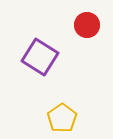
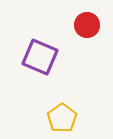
purple square: rotated 9 degrees counterclockwise
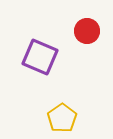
red circle: moved 6 px down
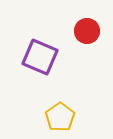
yellow pentagon: moved 2 px left, 1 px up
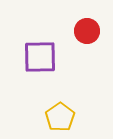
purple square: rotated 24 degrees counterclockwise
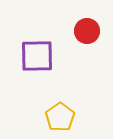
purple square: moved 3 px left, 1 px up
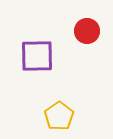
yellow pentagon: moved 1 px left, 1 px up
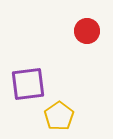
purple square: moved 9 px left, 28 px down; rotated 6 degrees counterclockwise
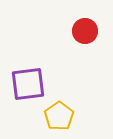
red circle: moved 2 px left
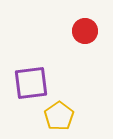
purple square: moved 3 px right, 1 px up
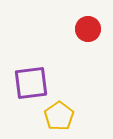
red circle: moved 3 px right, 2 px up
